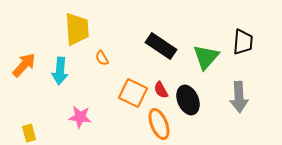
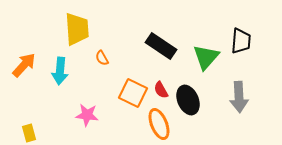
black trapezoid: moved 2 px left, 1 px up
pink star: moved 7 px right, 2 px up
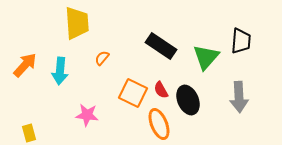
yellow trapezoid: moved 6 px up
orange semicircle: rotated 70 degrees clockwise
orange arrow: moved 1 px right
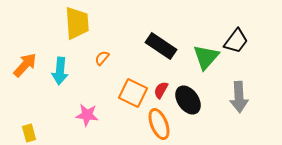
black trapezoid: moved 5 px left; rotated 32 degrees clockwise
red semicircle: rotated 60 degrees clockwise
black ellipse: rotated 12 degrees counterclockwise
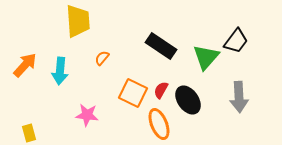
yellow trapezoid: moved 1 px right, 2 px up
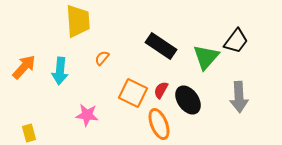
orange arrow: moved 1 px left, 2 px down
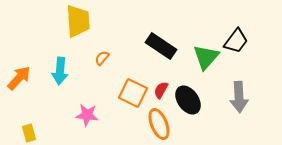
orange arrow: moved 5 px left, 11 px down
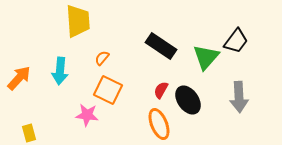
orange square: moved 25 px left, 3 px up
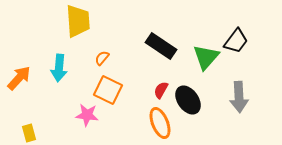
cyan arrow: moved 1 px left, 3 px up
orange ellipse: moved 1 px right, 1 px up
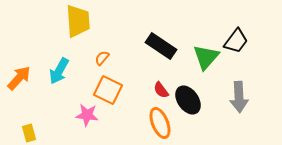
cyan arrow: moved 3 px down; rotated 24 degrees clockwise
red semicircle: rotated 66 degrees counterclockwise
